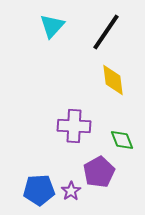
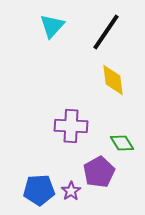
purple cross: moved 3 px left
green diamond: moved 3 px down; rotated 10 degrees counterclockwise
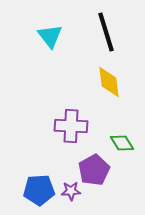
cyan triangle: moved 2 px left, 10 px down; rotated 20 degrees counterclockwise
black line: rotated 51 degrees counterclockwise
yellow diamond: moved 4 px left, 2 px down
purple pentagon: moved 5 px left, 2 px up
purple star: rotated 30 degrees clockwise
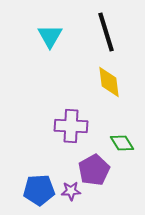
cyan triangle: rotated 8 degrees clockwise
